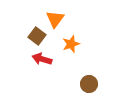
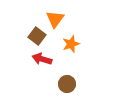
brown circle: moved 22 px left
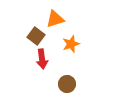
orange triangle: rotated 36 degrees clockwise
brown square: moved 1 px left
red arrow: rotated 114 degrees counterclockwise
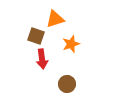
brown square: rotated 18 degrees counterclockwise
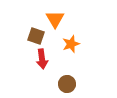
orange triangle: rotated 42 degrees counterclockwise
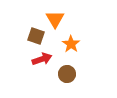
orange star: rotated 18 degrees counterclockwise
red arrow: rotated 102 degrees counterclockwise
brown circle: moved 10 px up
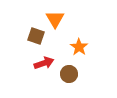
orange star: moved 8 px right, 3 px down
red arrow: moved 2 px right, 4 px down
brown circle: moved 2 px right
